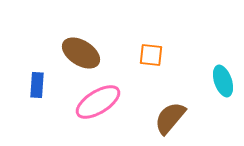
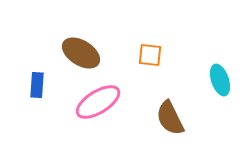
orange square: moved 1 px left
cyan ellipse: moved 3 px left, 1 px up
brown semicircle: rotated 66 degrees counterclockwise
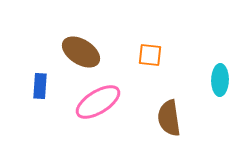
brown ellipse: moved 1 px up
cyan ellipse: rotated 20 degrees clockwise
blue rectangle: moved 3 px right, 1 px down
brown semicircle: moved 1 px left; rotated 18 degrees clockwise
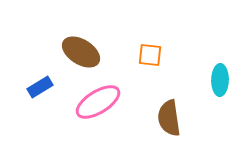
blue rectangle: moved 1 px down; rotated 55 degrees clockwise
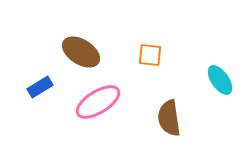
cyan ellipse: rotated 36 degrees counterclockwise
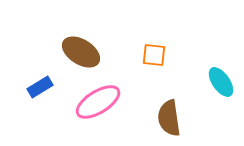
orange square: moved 4 px right
cyan ellipse: moved 1 px right, 2 px down
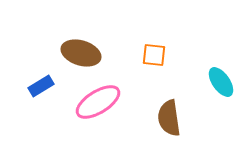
brown ellipse: moved 1 px down; rotated 15 degrees counterclockwise
blue rectangle: moved 1 px right, 1 px up
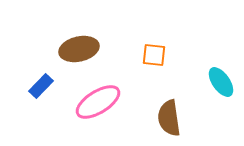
brown ellipse: moved 2 px left, 4 px up; rotated 30 degrees counterclockwise
blue rectangle: rotated 15 degrees counterclockwise
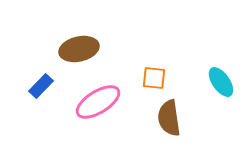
orange square: moved 23 px down
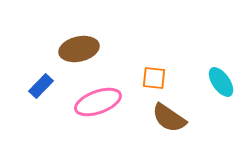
pink ellipse: rotated 12 degrees clockwise
brown semicircle: rotated 48 degrees counterclockwise
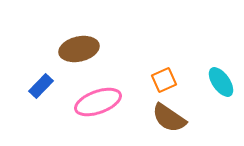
orange square: moved 10 px right, 2 px down; rotated 30 degrees counterclockwise
